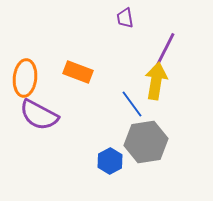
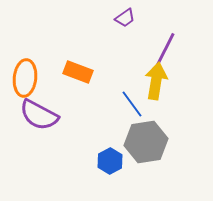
purple trapezoid: rotated 115 degrees counterclockwise
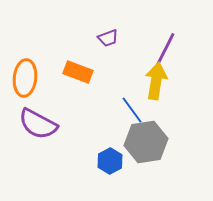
purple trapezoid: moved 17 px left, 20 px down; rotated 15 degrees clockwise
blue line: moved 6 px down
purple semicircle: moved 1 px left, 9 px down
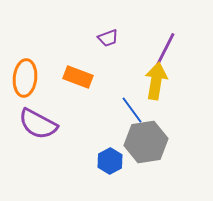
orange rectangle: moved 5 px down
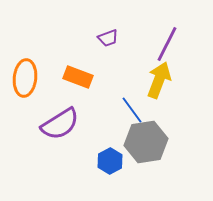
purple line: moved 2 px right, 6 px up
yellow arrow: moved 3 px right, 1 px up; rotated 12 degrees clockwise
purple semicircle: moved 22 px right; rotated 60 degrees counterclockwise
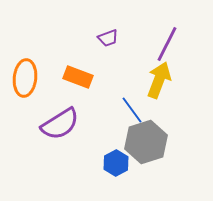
gray hexagon: rotated 9 degrees counterclockwise
blue hexagon: moved 6 px right, 2 px down
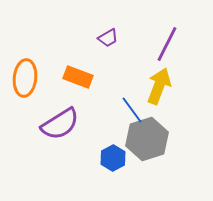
purple trapezoid: rotated 10 degrees counterclockwise
yellow arrow: moved 6 px down
gray hexagon: moved 1 px right, 3 px up
blue hexagon: moved 3 px left, 5 px up
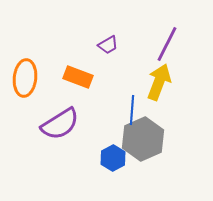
purple trapezoid: moved 7 px down
yellow arrow: moved 4 px up
blue line: rotated 40 degrees clockwise
gray hexagon: moved 4 px left; rotated 6 degrees counterclockwise
